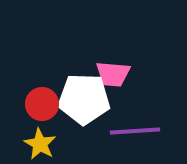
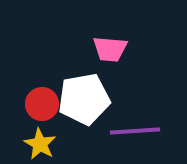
pink trapezoid: moved 3 px left, 25 px up
white pentagon: rotated 12 degrees counterclockwise
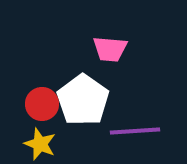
white pentagon: moved 1 px left, 1 px down; rotated 27 degrees counterclockwise
yellow star: rotated 8 degrees counterclockwise
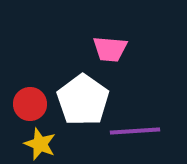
red circle: moved 12 px left
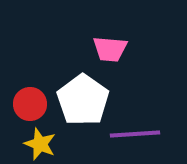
purple line: moved 3 px down
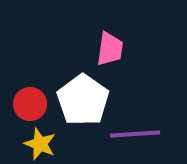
pink trapezoid: rotated 87 degrees counterclockwise
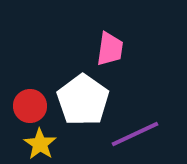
red circle: moved 2 px down
purple line: rotated 21 degrees counterclockwise
yellow star: rotated 12 degrees clockwise
